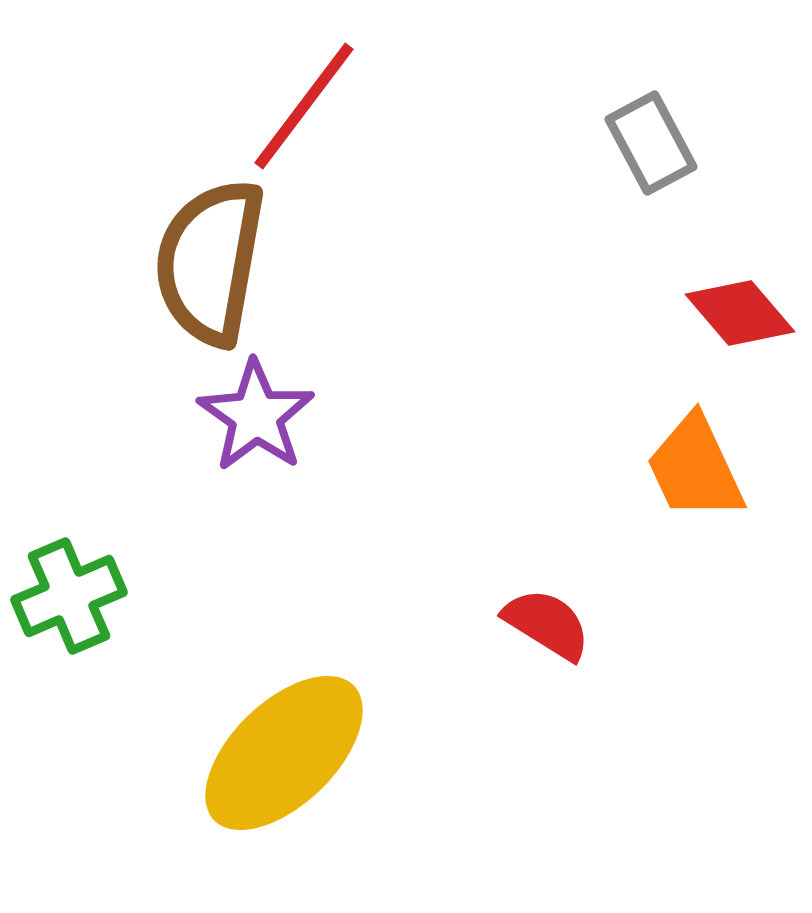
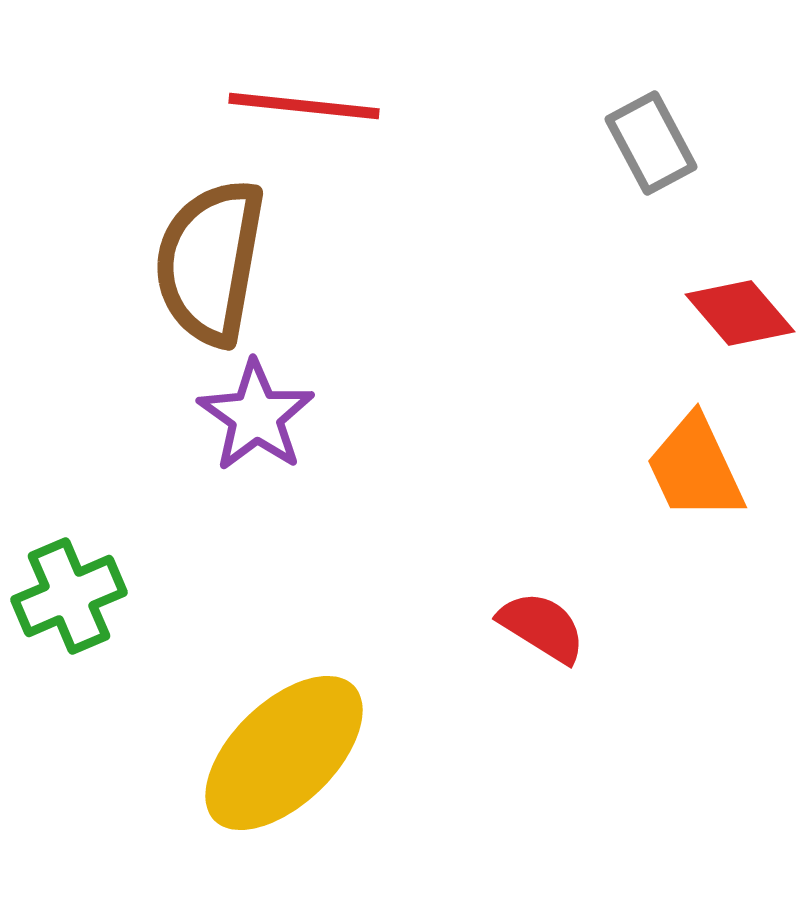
red line: rotated 59 degrees clockwise
red semicircle: moved 5 px left, 3 px down
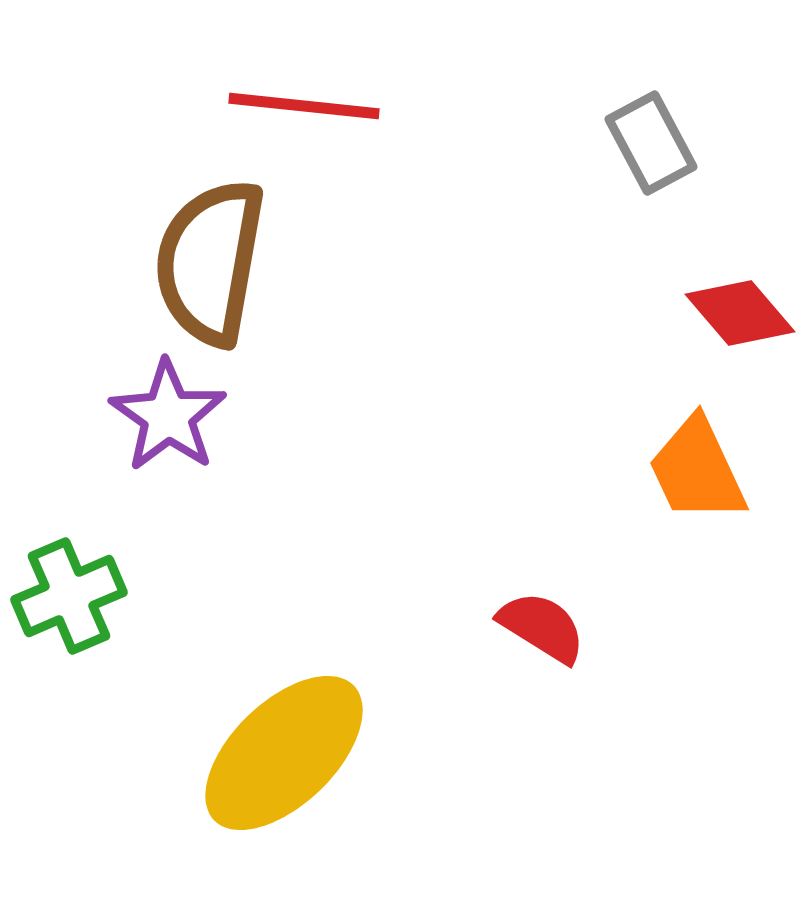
purple star: moved 88 px left
orange trapezoid: moved 2 px right, 2 px down
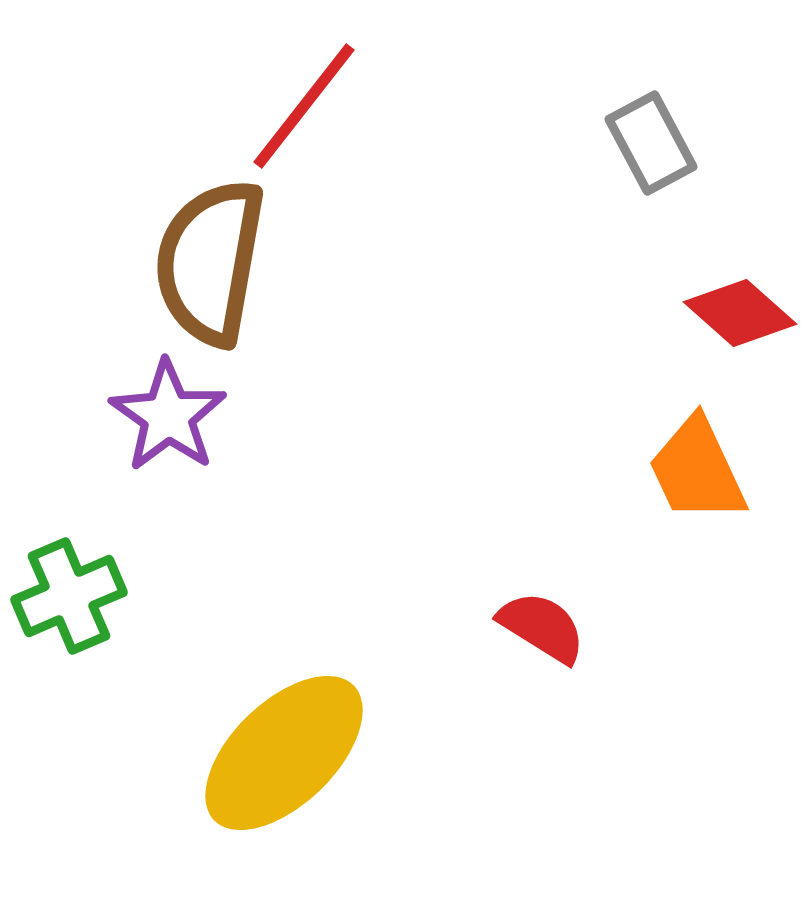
red line: rotated 58 degrees counterclockwise
red diamond: rotated 8 degrees counterclockwise
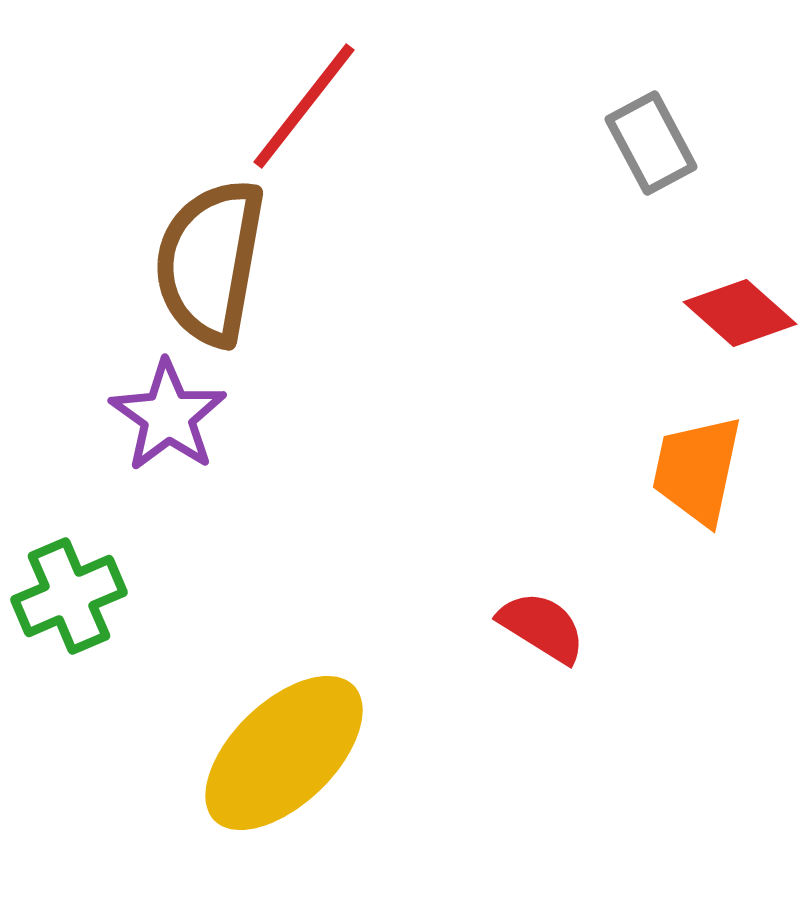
orange trapezoid: rotated 37 degrees clockwise
